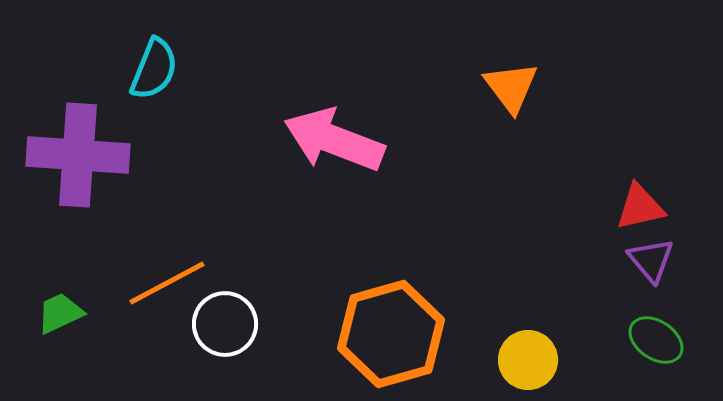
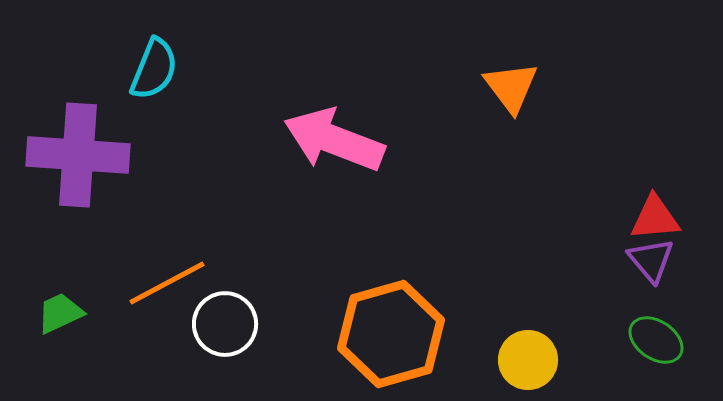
red triangle: moved 15 px right, 11 px down; rotated 8 degrees clockwise
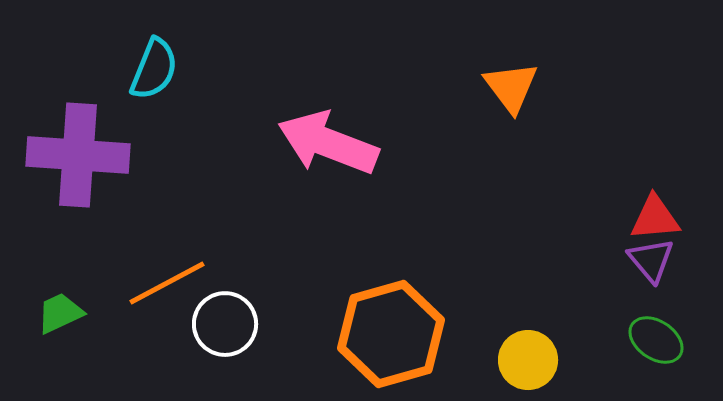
pink arrow: moved 6 px left, 3 px down
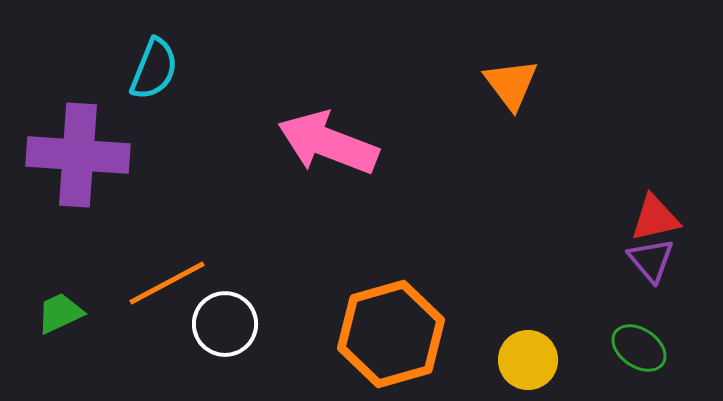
orange triangle: moved 3 px up
red triangle: rotated 8 degrees counterclockwise
green ellipse: moved 17 px left, 8 px down
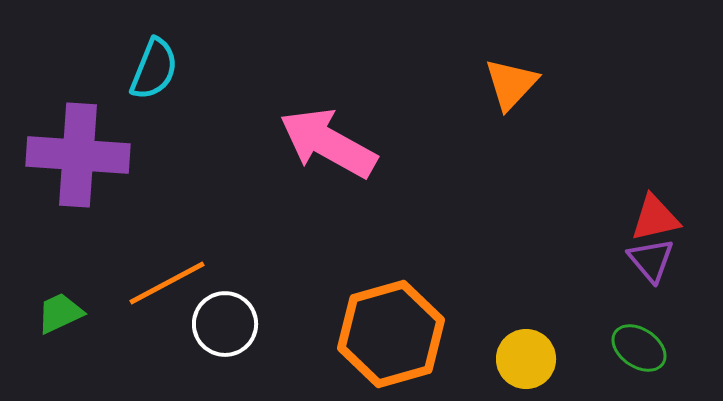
orange triangle: rotated 20 degrees clockwise
pink arrow: rotated 8 degrees clockwise
yellow circle: moved 2 px left, 1 px up
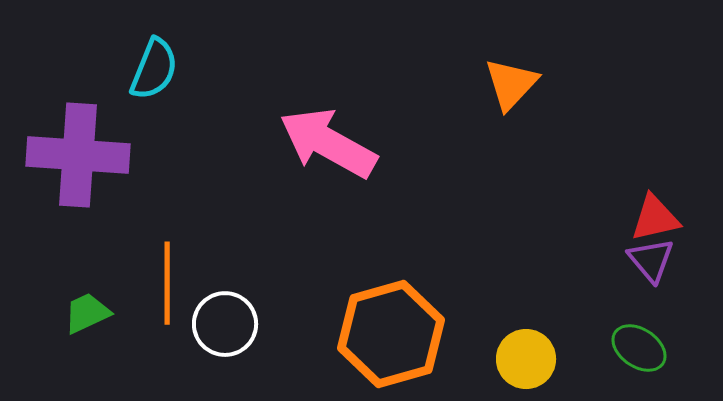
orange line: rotated 62 degrees counterclockwise
green trapezoid: moved 27 px right
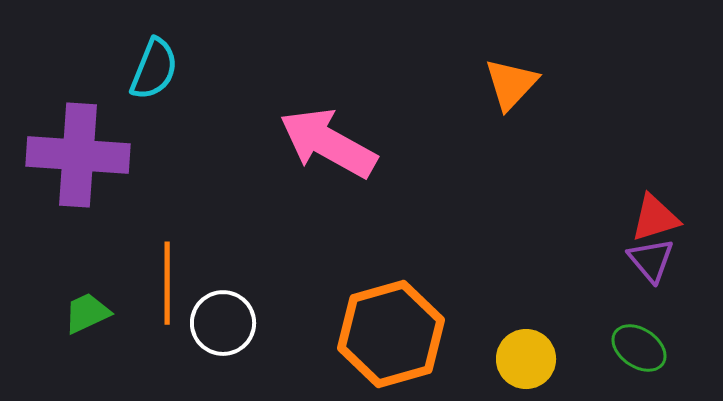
red triangle: rotated 4 degrees counterclockwise
white circle: moved 2 px left, 1 px up
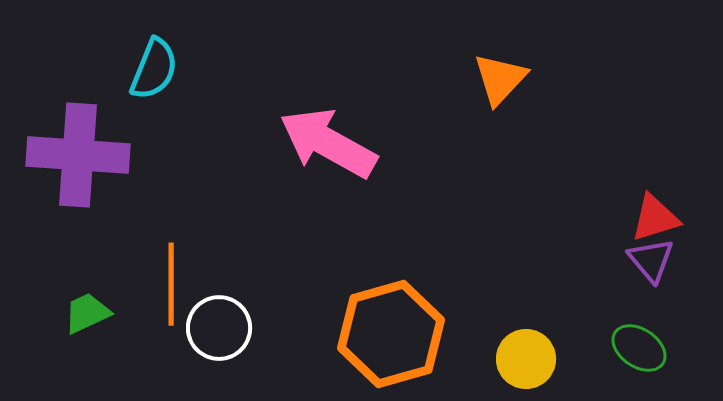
orange triangle: moved 11 px left, 5 px up
orange line: moved 4 px right, 1 px down
white circle: moved 4 px left, 5 px down
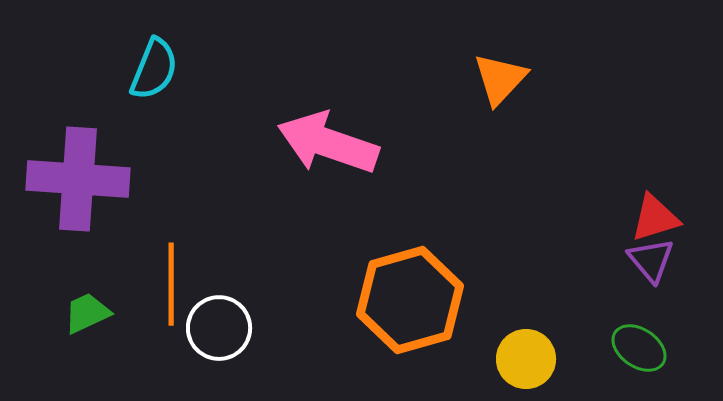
pink arrow: rotated 10 degrees counterclockwise
purple cross: moved 24 px down
orange hexagon: moved 19 px right, 34 px up
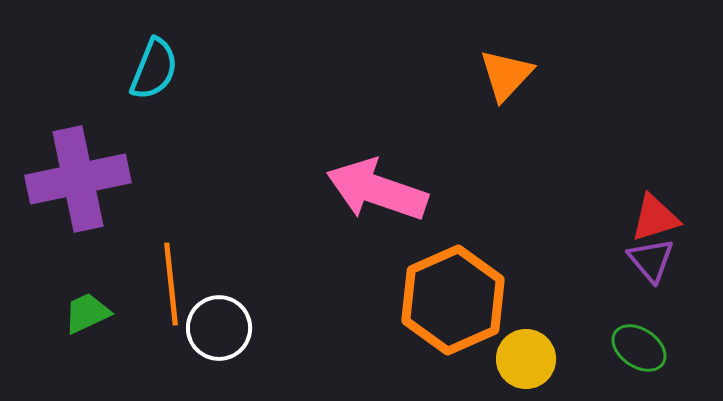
orange triangle: moved 6 px right, 4 px up
pink arrow: moved 49 px right, 47 px down
purple cross: rotated 16 degrees counterclockwise
orange line: rotated 6 degrees counterclockwise
orange hexagon: moved 43 px right; rotated 8 degrees counterclockwise
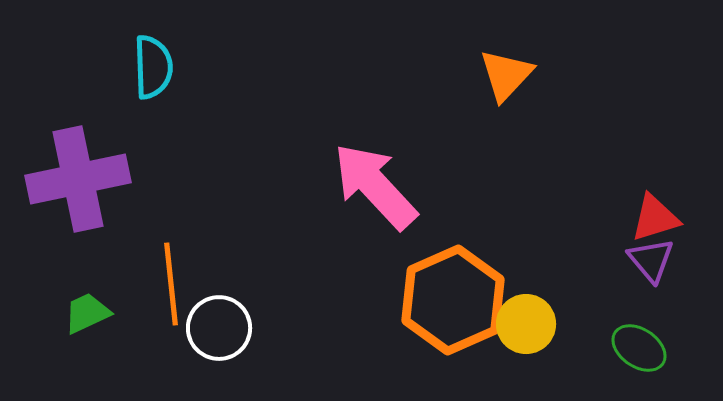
cyan semicircle: moved 1 px left, 2 px up; rotated 24 degrees counterclockwise
pink arrow: moved 2 px left, 4 px up; rotated 28 degrees clockwise
yellow circle: moved 35 px up
